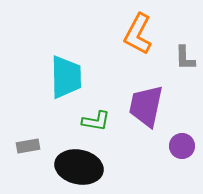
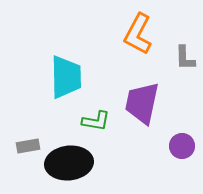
purple trapezoid: moved 4 px left, 3 px up
black ellipse: moved 10 px left, 4 px up; rotated 18 degrees counterclockwise
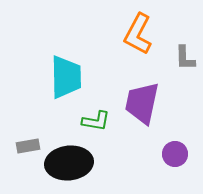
purple circle: moved 7 px left, 8 px down
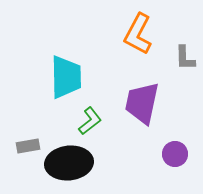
green L-shape: moved 6 px left; rotated 48 degrees counterclockwise
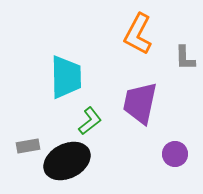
purple trapezoid: moved 2 px left
black ellipse: moved 2 px left, 2 px up; rotated 21 degrees counterclockwise
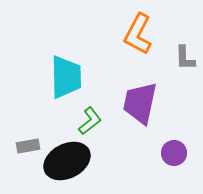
purple circle: moved 1 px left, 1 px up
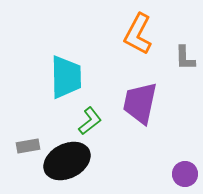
purple circle: moved 11 px right, 21 px down
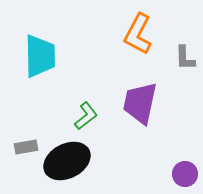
cyan trapezoid: moved 26 px left, 21 px up
green L-shape: moved 4 px left, 5 px up
gray rectangle: moved 2 px left, 1 px down
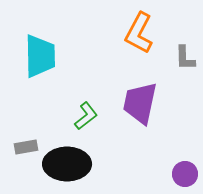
orange L-shape: moved 1 px right, 1 px up
black ellipse: moved 3 px down; rotated 27 degrees clockwise
